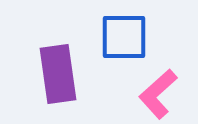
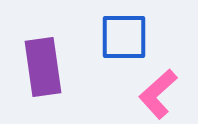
purple rectangle: moved 15 px left, 7 px up
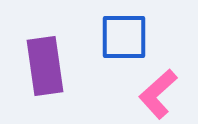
purple rectangle: moved 2 px right, 1 px up
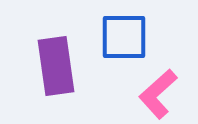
purple rectangle: moved 11 px right
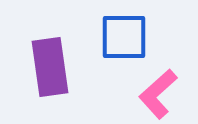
purple rectangle: moved 6 px left, 1 px down
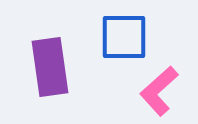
pink L-shape: moved 1 px right, 3 px up
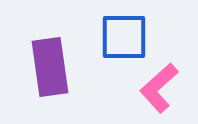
pink L-shape: moved 3 px up
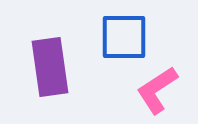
pink L-shape: moved 2 px left, 2 px down; rotated 9 degrees clockwise
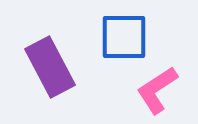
purple rectangle: rotated 20 degrees counterclockwise
